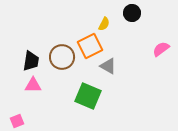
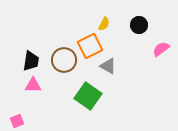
black circle: moved 7 px right, 12 px down
brown circle: moved 2 px right, 3 px down
green square: rotated 12 degrees clockwise
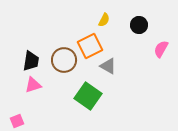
yellow semicircle: moved 4 px up
pink semicircle: rotated 24 degrees counterclockwise
pink triangle: rotated 18 degrees counterclockwise
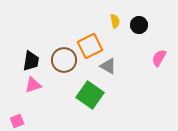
yellow semicircle: moved 11 px right, 1 px down; rotated 40 degrees counterclockwise
pink semicircle: moved 2 px left, 9 px down
green square: moved 2 px right, 1 px up
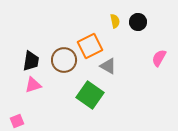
black circle: moved 1 px left, 3 px up
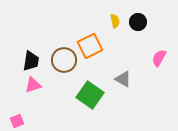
gray triangle: moved 15 px right, 13 px down
